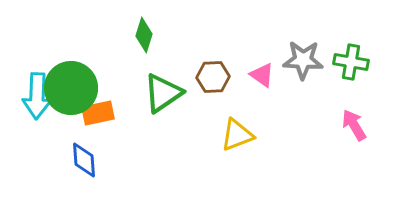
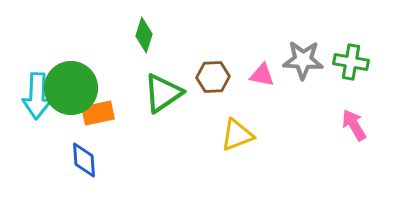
pink triangle: rotated 24 degrees counterclockwise
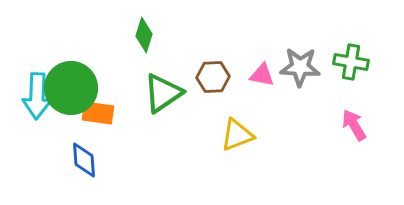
gray star: moved 3 px left, 7 px down
orange rectangle: rotated 20 degrees clockwise
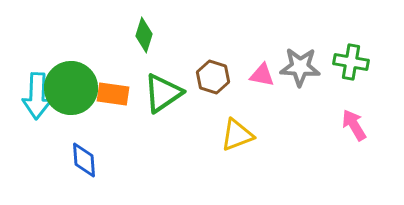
brown hexagon: rotated 20 degrees clockwise
orange rectangle: moved 15 px right, 19 px up
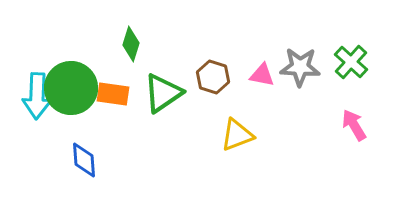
green diamond: moved 13 px left, 9 px down
green cross: rotated 32 degrees clockwise
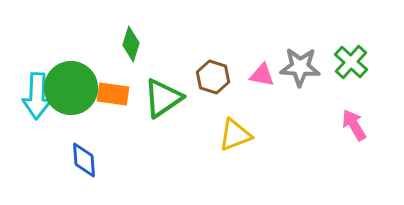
green triangle: moved 5 px down
yellow triangle: moved 2 px left
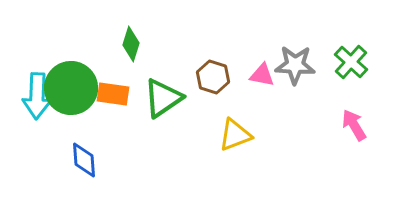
gray star: moved 5 px left, 2 px up
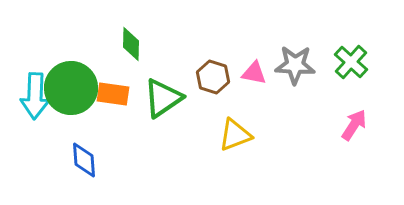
green diamond: rotated 16 degrees counterclockwise
pink triangle: moved 8 px left, 2 px up
cyan arrow: moved 2 px left
pink arrow: rotated 64 degrees clockwise
